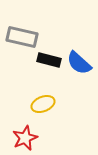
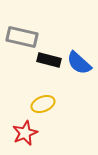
red star: moved 5 px up
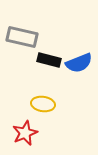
blue semicircle: rotated 64 degrees counterclockwise
yellow ellipse: rotated 30 degrees clockwise
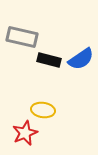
blue semicircle: moved 2 px right, 4 px up; rotated 12 degrees counterclockwise
yellow ellipse: moved 6 px down
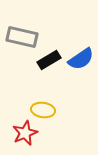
black rectangle: rotated 45 degrees counterclockwise
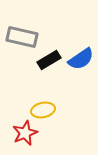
yellow ellipse: rotated 20 degrees counterclockwise
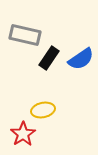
gray rectangle: moved 3 px right, 2 px up
black rectangle: moved 2 px up; rotated 25 degrees counterclockwise
red star: moved 2 px left, 1 px down; rotated 10 degrees counterclockwise
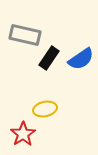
yellow ellipse: moved 2 px right, 1 px up
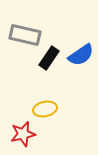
blue semicircle: moved 4 px up
red star: rotated 20 degrees clockwise
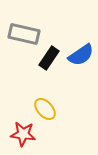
gray rectangle: moved 1 px left, 1 px up
yellow ellipse: rotated 60 degrees clockwise
red star: rotated 20 degrees clockwise
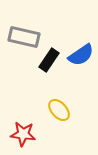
gray rectangle: moved 3 px down
black rectangle: moved 2 px down
yellow ellipse: moved 14 px right, 1 px down
